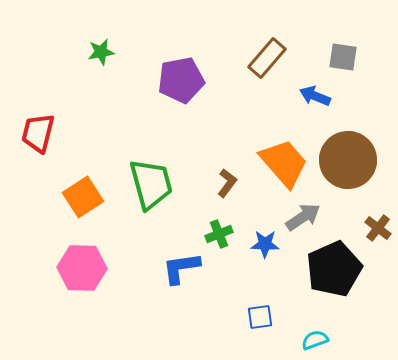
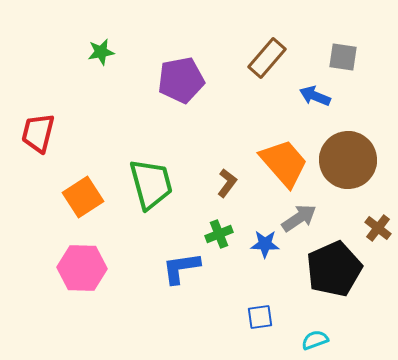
gray arrow: moved 4 px left, 1 px down
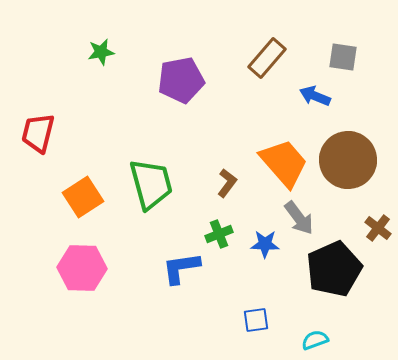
gray arrow: rotated 87 degrees clockwise
blue square: moved 4 px left, 3 px down
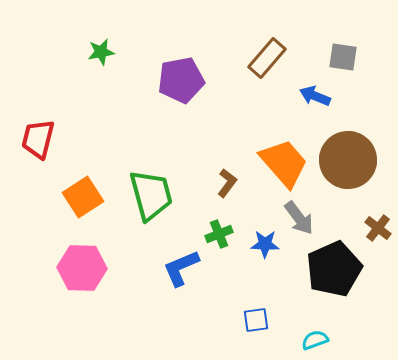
red trapezoid: moved 6 px down
green trapezoid: moved 11 px down
blue L-shape: rotated 15 degrees counterclockwise
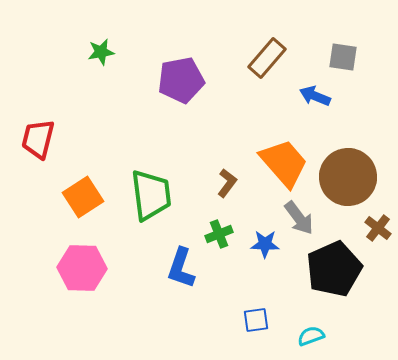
brown circle: moved 17 px down
green trapezoid: rotated 8 degrees clockwise
blue L-shape: rotated 48 degrees counterclockwise
cyan semicircle: moved 4 px left, 4 px up
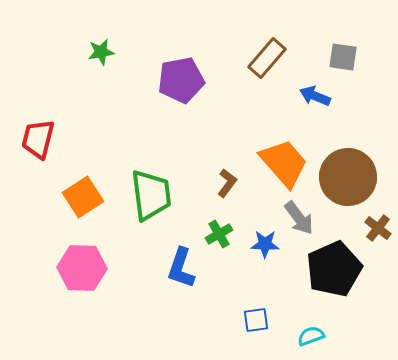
green cross: rotated 8 degrees counterclockwise
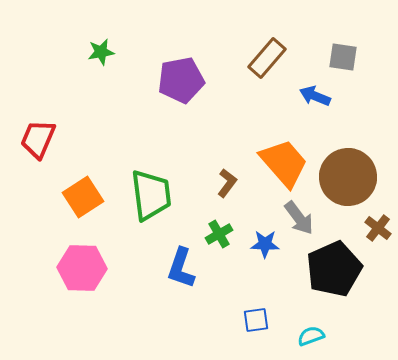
red trapezoid: rotated 9 degrees clockwise
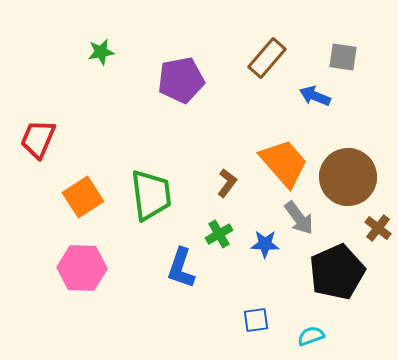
black pentagon: moved 3 px right, 3 px down
